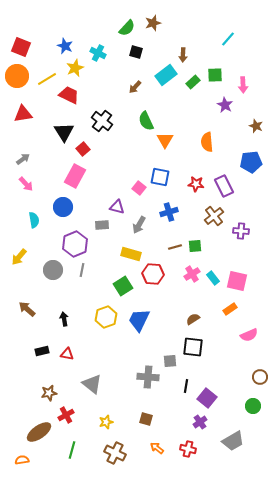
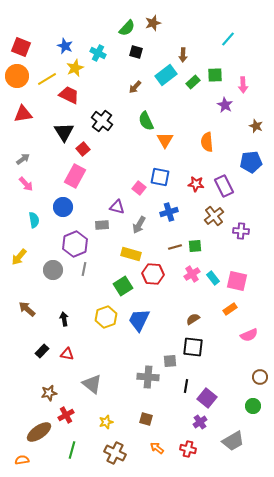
gray line at (82, 270): moved 2 px right, 1 px up
black rectangle at (42, 351): rotated 32 degrees counterclockwise
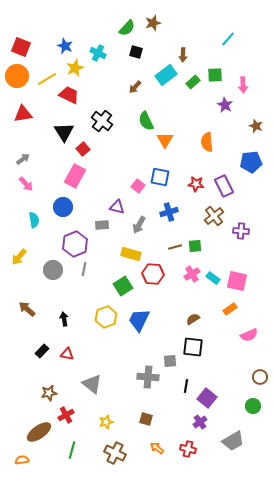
pink square at (139, 188): moved 1 px left, 2 px up
cyan rectangle at (213, 278): rotated 16 degrees counterclockwise
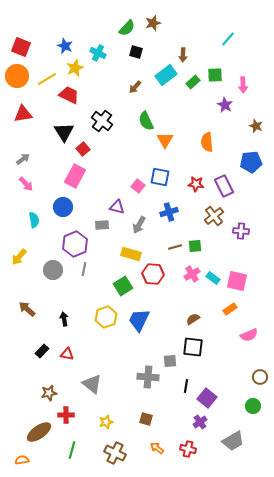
red cross at (66, 415): rotated 28 degrees clockwise
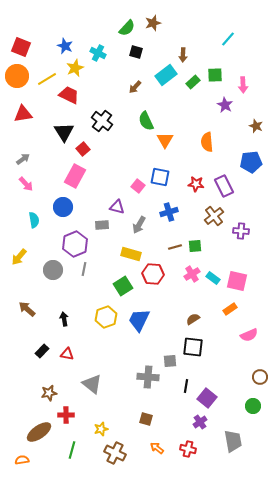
yellow star at (106, 422): moved 5 px left, 7 px down
gray trapezoid at (233, 441): rotated 70 degrees counterclockwise
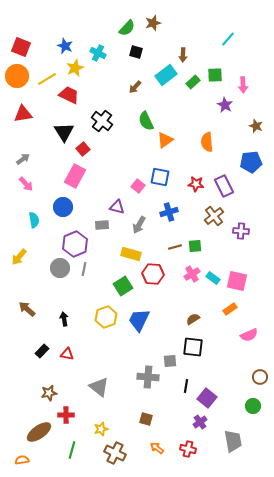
orange triangle at (165, 140): rotated 24 degrees clockwise
gray circle at (53, 270): moved 7 px right, 2 px up
gray triangle at (92, 384): moved 7 px right, 3 px down
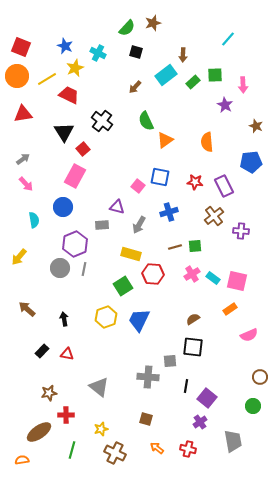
red star at (196, 184): moved 1 px left, 2 px up
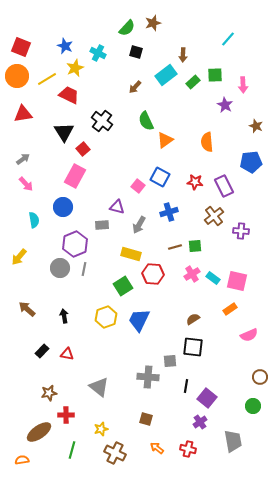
blue square at (160, 177): rotated 18 degrees clockwise
black arrow at (64, 319): moved 3 px up
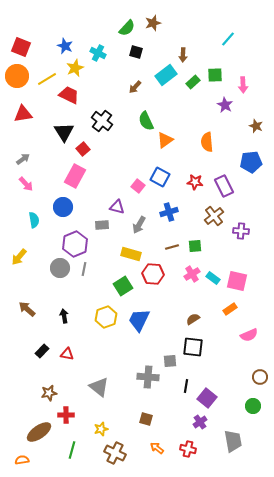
brown line at (175, 247): moved 3 px left
